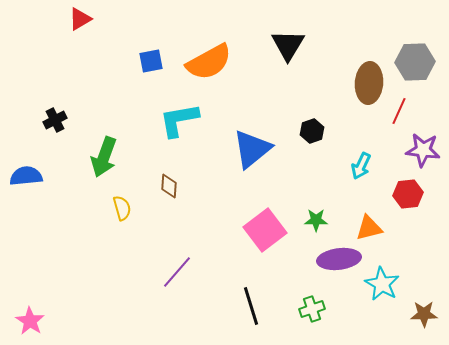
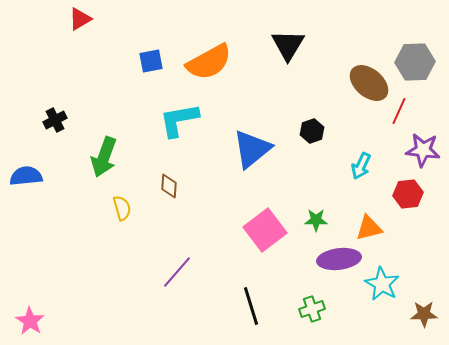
brown ellipse: rotated 54 degrees counterclockwise
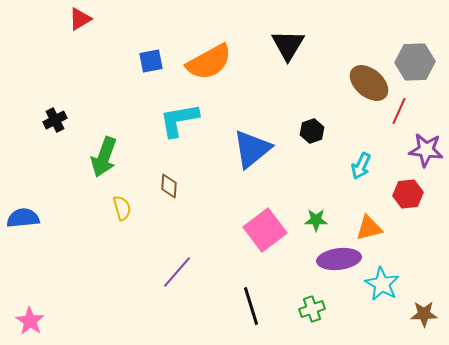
purple star: moved 3 px right
blue semicircle: moved 3 px left, 42 px down
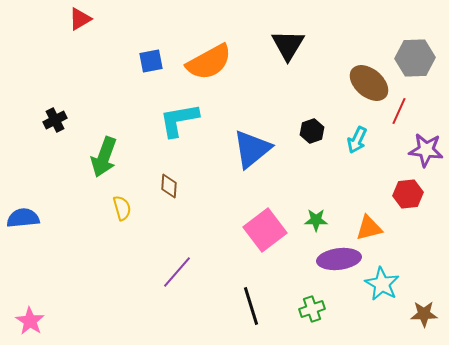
gray hexagon: moved 4 px up
cyan arrow: moved 4 px left, 26 px up
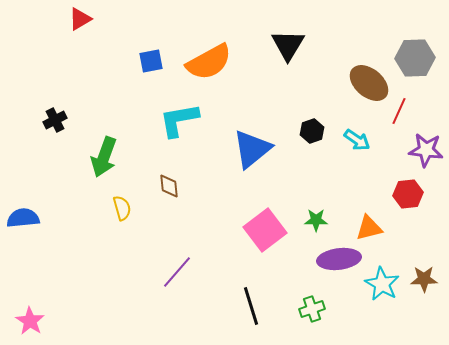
cyan arrow: rotated 80 degrees counterclockwise
brown diamond: rotated 10 degrees counterclockwise
brown star: moved 35 px up
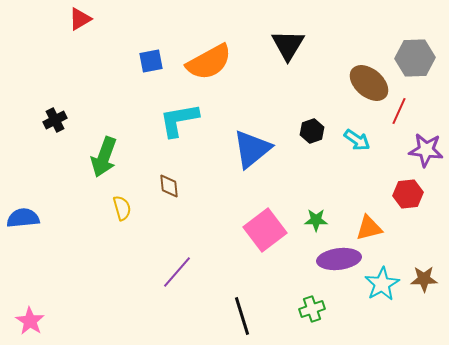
cyan star: rotated 12 degrees clockwise
black line: moved 9 px left, 10 px down
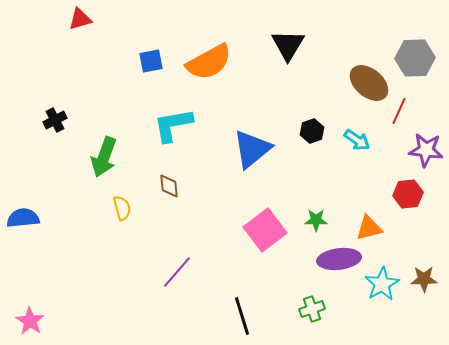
red triangle: rotated 15 degrees clockwise
cyan L-shape: moved 6 px left, 5 px down
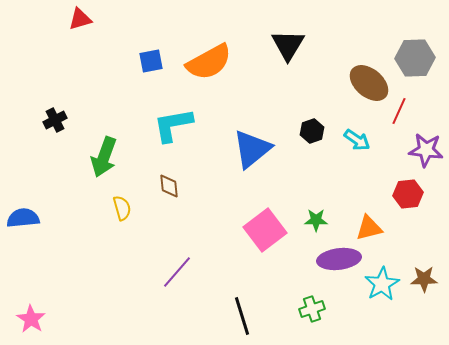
pink star: moved 1 px right, 2 px up
